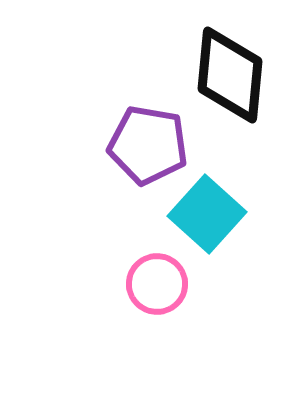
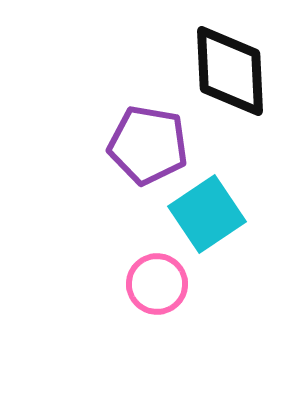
black diamond: moved 4 px up; rotated 8 degrees counterclockwise
cyan square: rotated 14 degrees clockwise
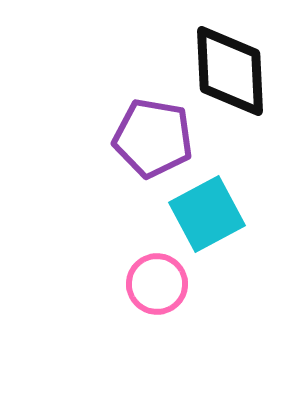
purple pentagon: moved 5 px right, 7 px up
cyan square: rotated 6 degrees clockwise
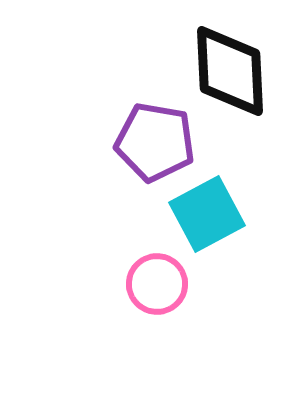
purple pentagon: moved 2 px right, 4 px down
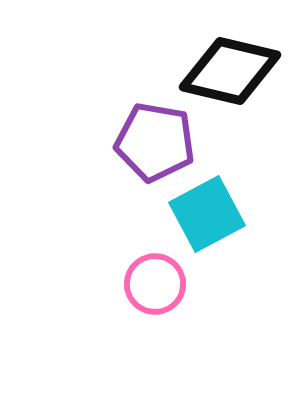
black diamond: rotated 74 degrees counterclockwise
pink circle: moved 2 px left
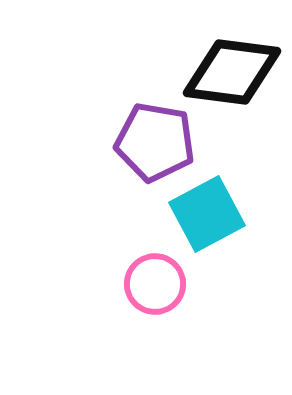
black diamond: moved 2 px right, 1 px down; rotated 6 degrees counterclockwise
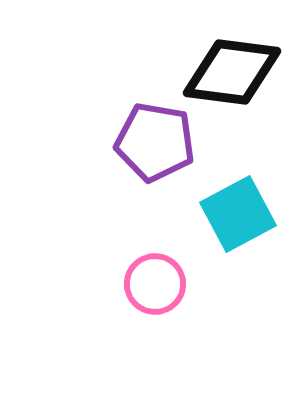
cyan square: moved 31 px right
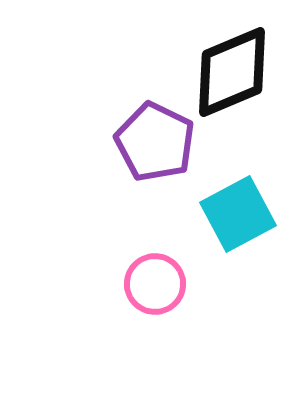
black diamond: rotated 30 degrees counterclockwise
purple pentagon: rotated 16 degrees clockwise
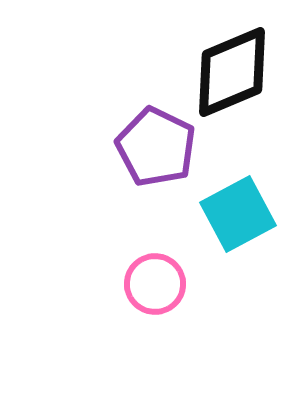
purple pentagon: moved 1 px right, 5 px down
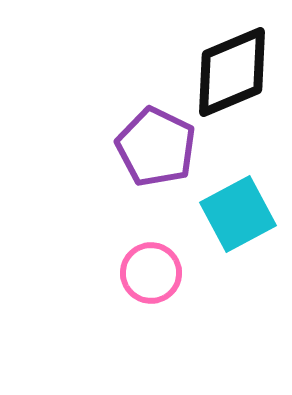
pink circle: moved 4 px left, 11 px up
